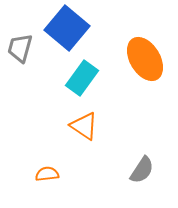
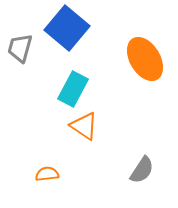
cyan rectangle: moved 9 px left, 11 px down; rotated 8 degrees counterclockwise
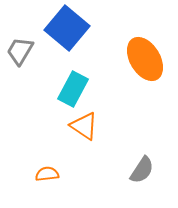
gray trapezoid: moved 3 px down; rotated 16 degrees clockwise
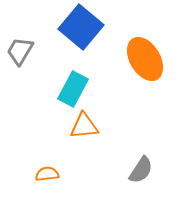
blue square: moved 14 px right, 1 px up
orange triangle: rotated 40 degrees counterclockwise
gray semicircle: moved 1 px left
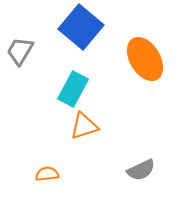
orange triangle: rotated 12 degrees counterclockwise
gray semicircle: rotated 32 degrees clockwise
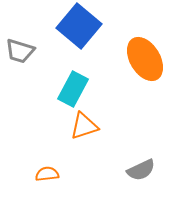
blue square: moved 2 px left, 1 px up
gray trapezoid: rotated 104 degrees counterclockwise
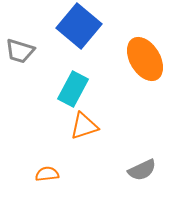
gray semicircle: moved 1 px right
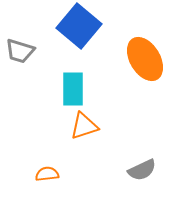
cyan rectangle: rotated 28 degrees counterclockwise
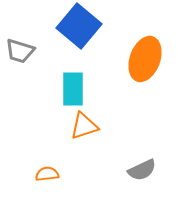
orange ellipse: rotated 51 degrees clockwise
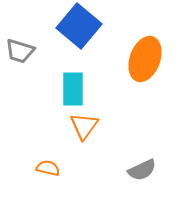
orange triangle: rotated 36 degrees counterclockwise
orange semicircle: moved 1 px right, 6 px up; rotated 20 degrees clockwise
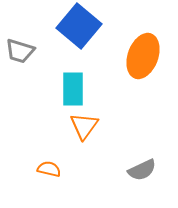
orange ellipse: moved 2 px left, 3 px up
orange semicircle: moved 1 px right, 1 px down
